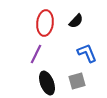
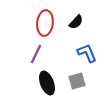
black semicircle: moved 1 px down
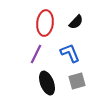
blue L-shape: moved 17 px left
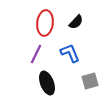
gray square: moved 13 px right
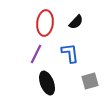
blue L-shape: rotated 15 degrees clockwise
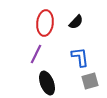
blue L-shape: moved 10 px right, 4 px down
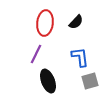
black ellipse: moved 1 px right, 2 px up
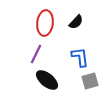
black ellipse: moved 1 px left, 1 px up; rotated 30 degrees counterclockwise
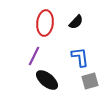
purple line: moved 2 px left, 2 px down
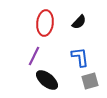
black semicircle: moved 3 px right
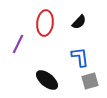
purple line: moved 16 px left, 12 px up
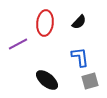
purple line: rotated 36 degrees clockwise
